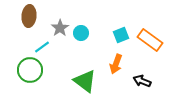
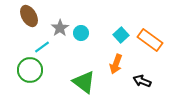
brown ellipse: rotated 35 degrees counterclockwise
cyan square: rotated 21 degrees counterclockwise
green triangle: moved 1 px left, 1 px down
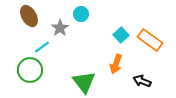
cyan circle: moved 19 px up
green triangle: rotated 15 degrees clockwise
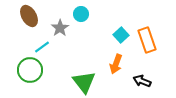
orange rectangle: moved 3 px left; rotated 35 degrees clockwise
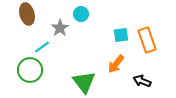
brown ellipse: moved 2 px left, 2 px up; rotated 15 degrees clockwise
cyan square: rotated 35 degrees clockwise
orange arrow: rotated 18 degrees clockwise
